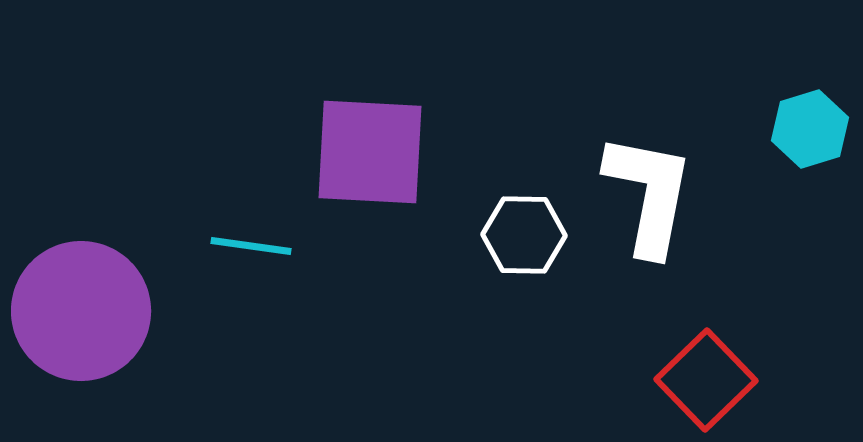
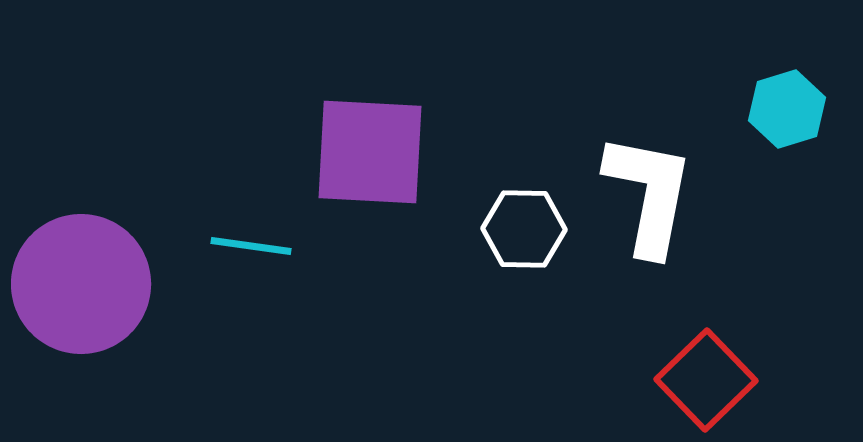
cyan hexagon: moved 23 px left, 20 px up
white hexagon: moved 6 px up
purple circle: moved 27 px up
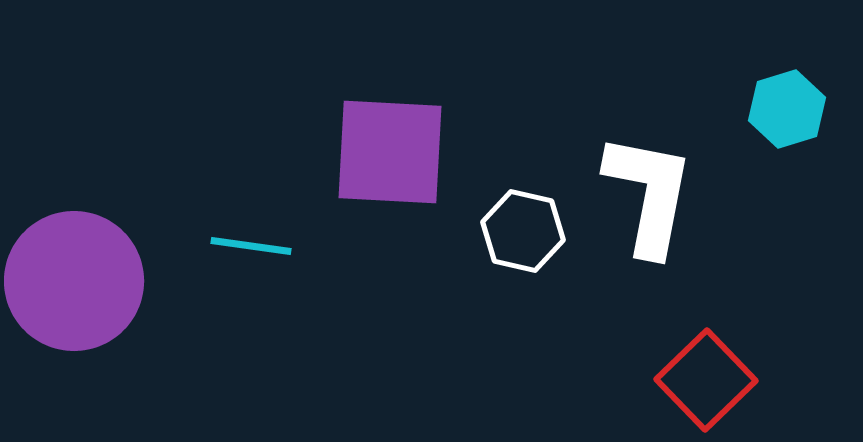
purple square: moved 20 px right
white hexagon: moved 1 px left, 2 px down; rotated 12 degrees clockwise
purple circle: moved 7 px left, 3 px up
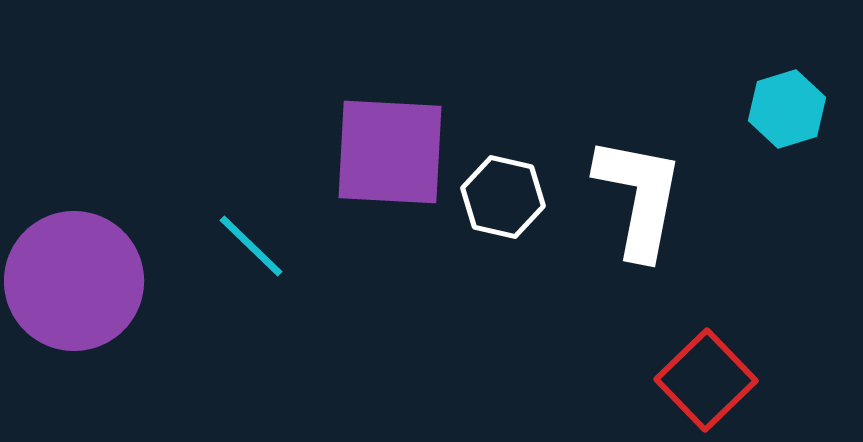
white L-shape: moved 10 px left, 3 px down
white hexagon: moved 20 px left, 34 px up
cyan line: rotated 36 degrees clockwise
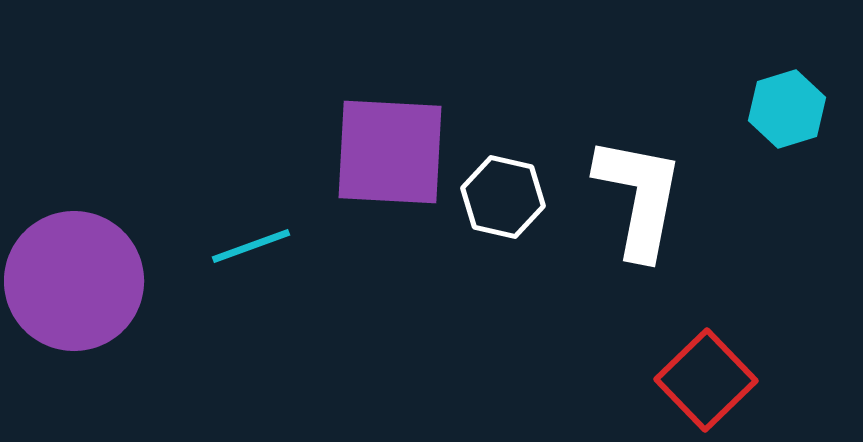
cyan line: rotated 64 degrees counterclockwise
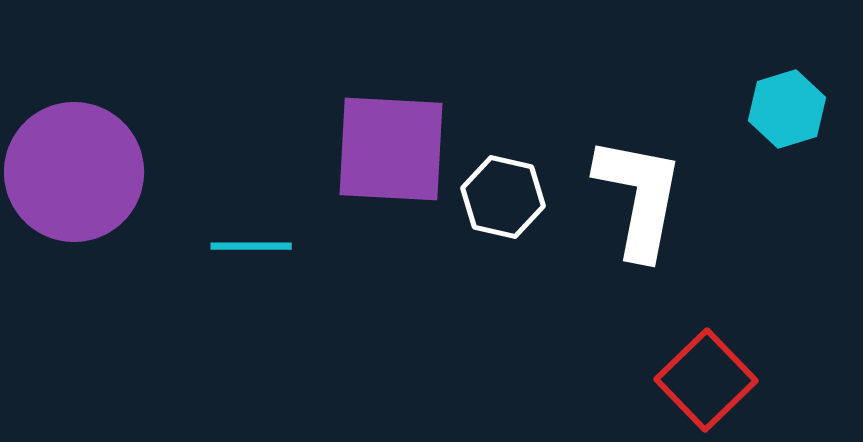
purple square: moved 1 px right, 3 px up
cyan line: rotated 20 degrees clockwise
purple circle: moved 109 px up
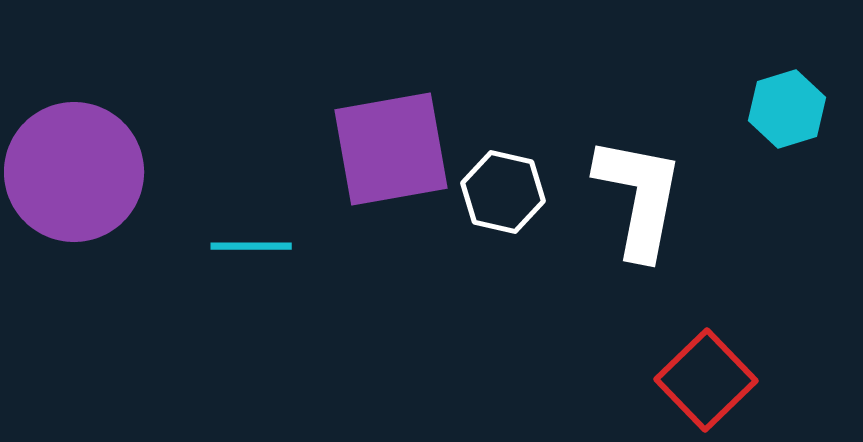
purple square: rotated 13 degrees counterclockwise
white hexagon: moved 5 px up
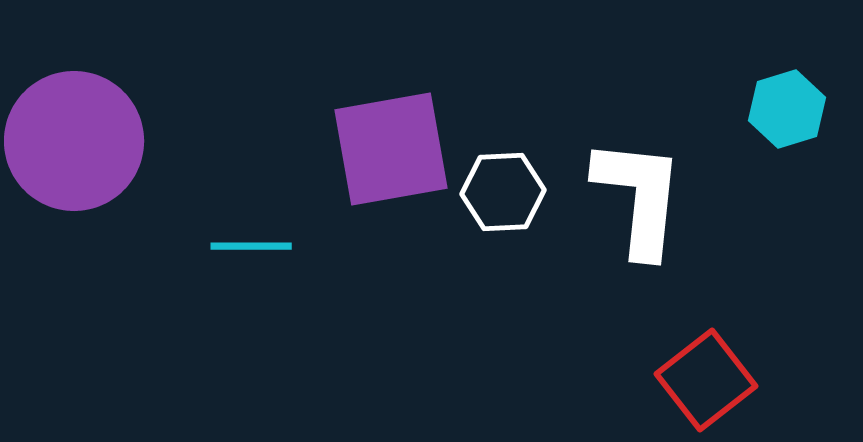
purple circle: moved 31 px up
white hexagon: rotated 16 degrees counterclockwise
white L-shape: rotated 5 degrees counterclockwise
red square: rotated 6 degrees clockwise
